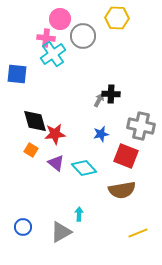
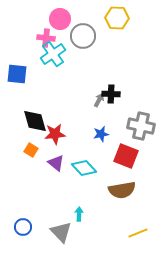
gray triangle: rotated 45 degrees counterclockwise
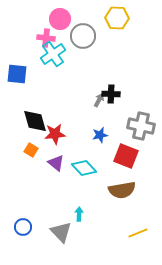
blue star: moved 1 px left, 1 px down
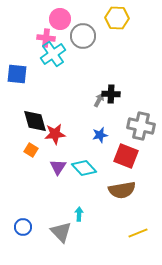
purple triangle: moved 2 px right, 4 px down; rotated 24 degrees clockwise
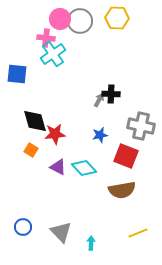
gray circle: moved 3 px left, 15 px up
purple triangle: rotated 36 degrees counterclockwise
cyan arrow: moved 12 px right, 29 px down
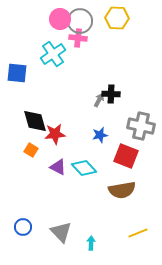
pink cross: moved 32 px right
blue square: moved 1 px up
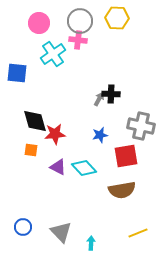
pink circle: moved 21 px left, 4 px down
pink cross: moved 2 px down
gray arrow: moved 1 px up
orange square: rotated 24 degrees counterclockwise
red square: rotated 30 degrees counterclockwise
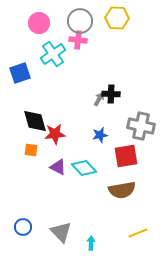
blue square: moved 3 px right; rotated 25 degrees counterclockwise
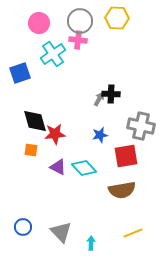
yellow line: moved 5 px left
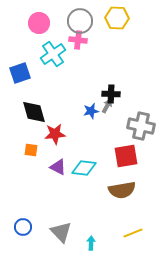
gray arrow: moved 8 px right, 7 px down
black diamond: moved 1 px left, 9 px up
blue star: moved 9 px left, 24 px up
cyan diamond: rotated 40 degrees counterclockwise
